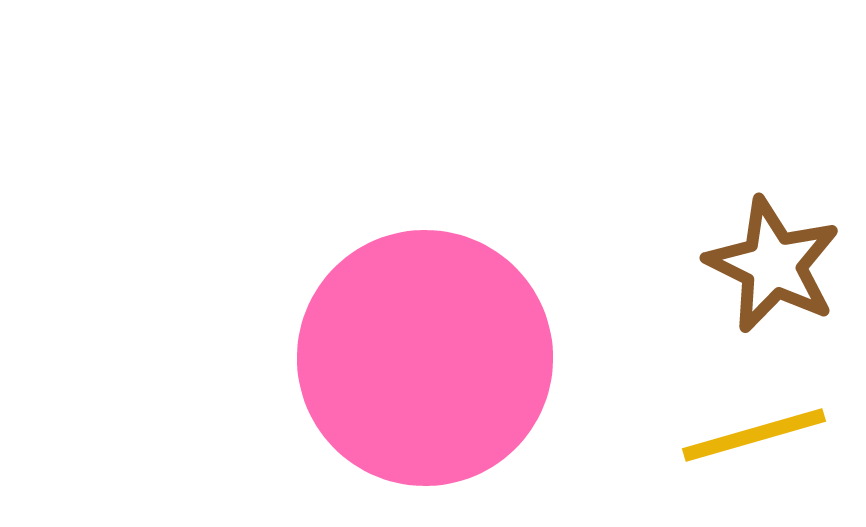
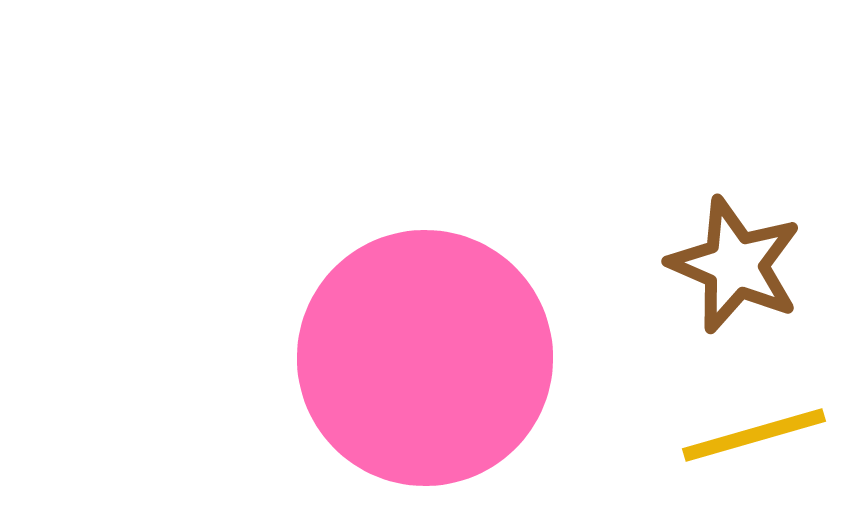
brown star: moved 38 px left; rotated 3 degrees counterclockwise
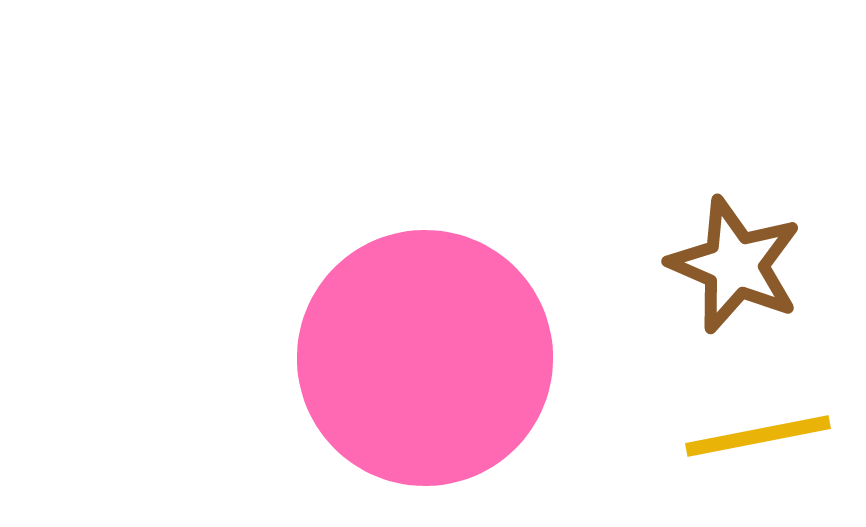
yellow line: moved 4 px right, 1 px down; rotated 5 degrees clockwise
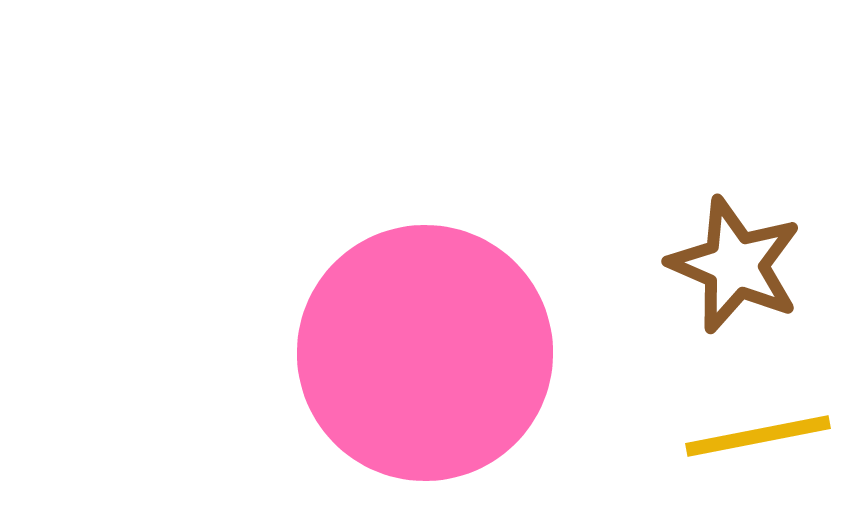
pink circle: moved 5 px up
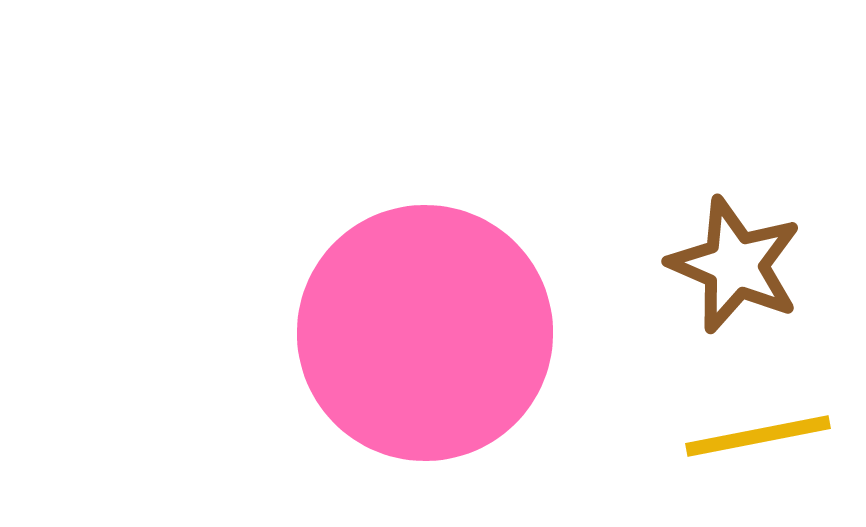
pink circle: moved 20 px up
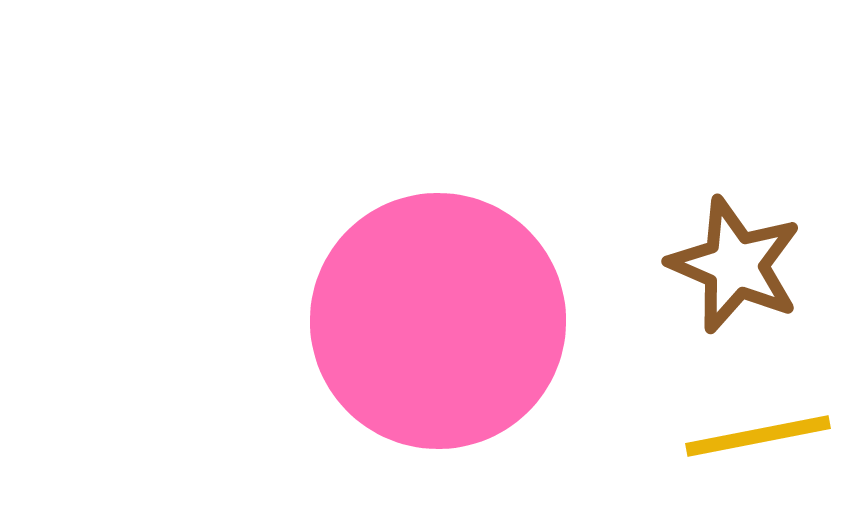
pink circle: moved 13 px right, 12 px up
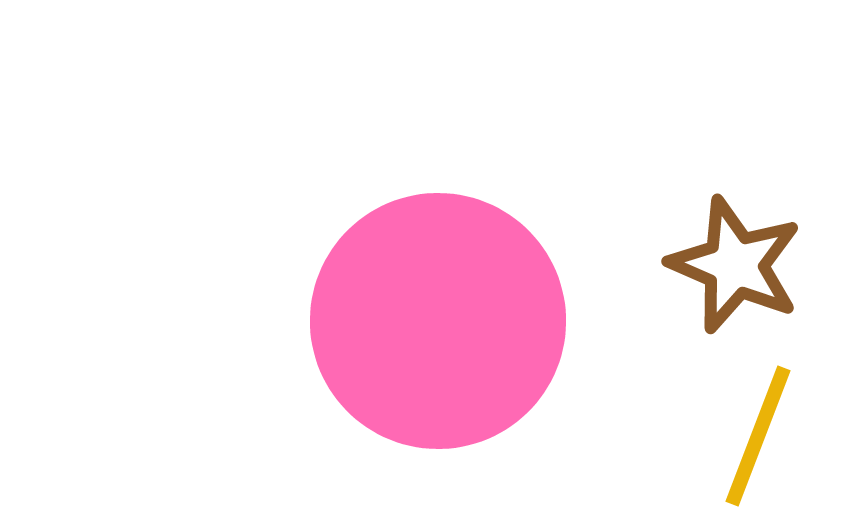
yellow line: rotated 58 degrees counterclockwise
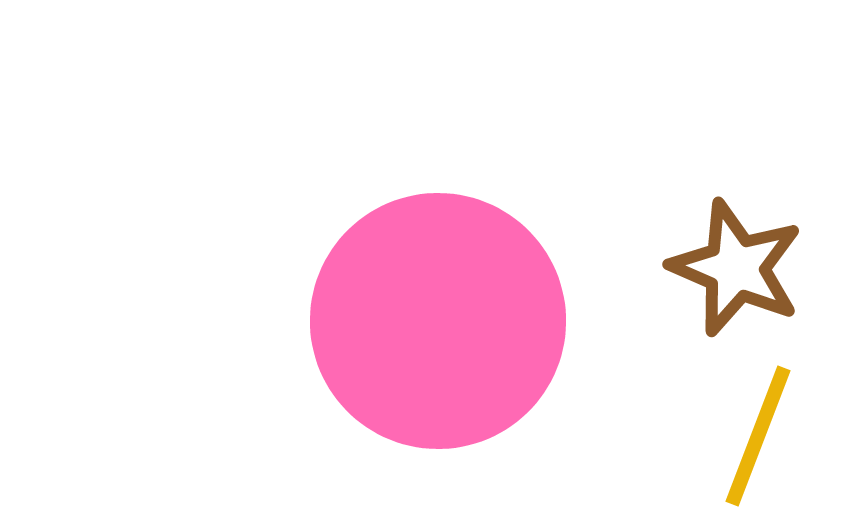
brown star: moved 1 px right, 3 px down
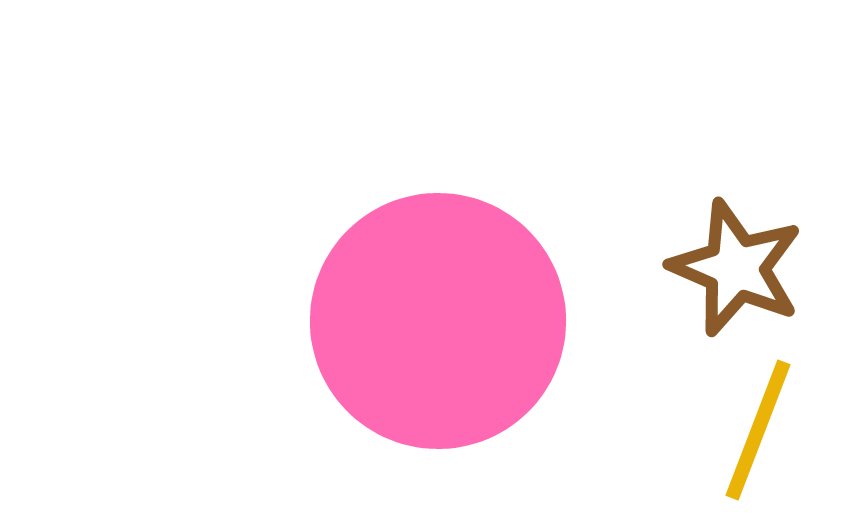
yellow line: moved 6 px up
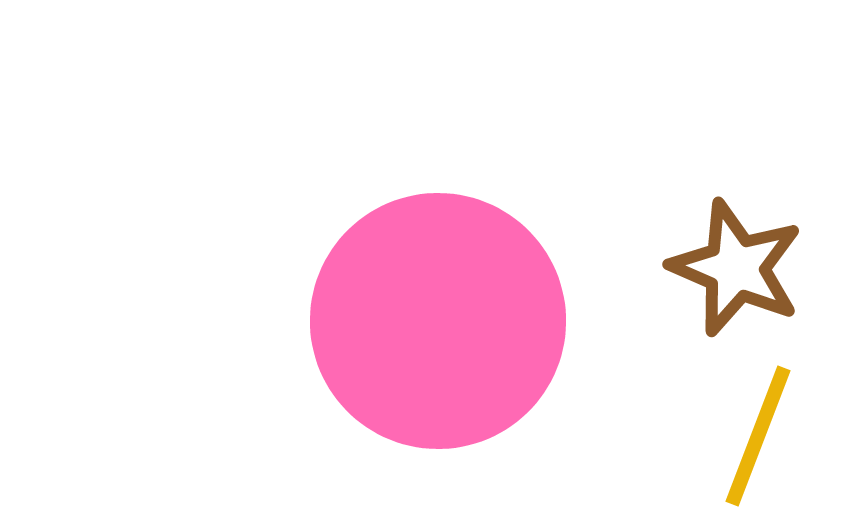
yellow line: moved 6 px down
